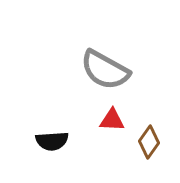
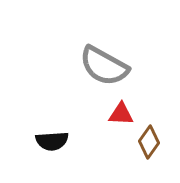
gray semicircle: moved 1 px left, 4 px up
red triangle: moved 9 px right, 6 px up
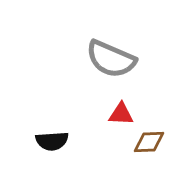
gray semicircle: moved 7 px right, 7 px up; rotated 6 degrees counterclockwise
brown diamond: rotated 52 degrees clockwise
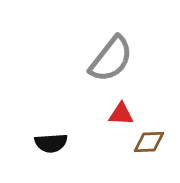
gray semicircle: rotated 75 degrees counterclockwise
black semicircle: moved 1 px left, 2 px down
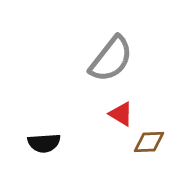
red triangle: rotated 28 degrees clockwise
black semicircle: moved 7 px left
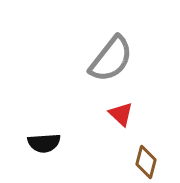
red triangle: rotated 12 degrees clockwise
brown diamond: moved 3 px left, 20 px down; rotated 72 degrees counterclockwise
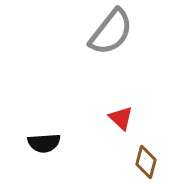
gray semicircle: moved 27 px up
red triangle: moved 4 px down
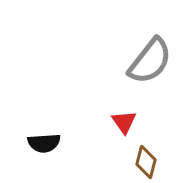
gray semicircle: moved 39 px right, 29 px down
red triangle: moved 3 px right, 4 px down; rotated 12 degrees clockwise
